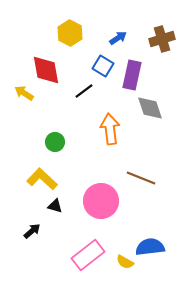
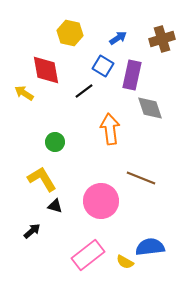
yellow hexagon: rotated 15 degrees counterclockwise
yellow L-shape: rotated 16 degrees clockwise
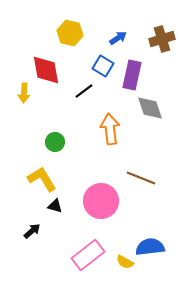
yellow arrow: rotated 120 degrees counterclockwise
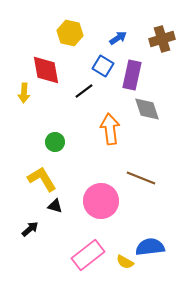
gray diamond: moved 3 px left, 1 px down
black arrow: moved 2 px left, 2 px up
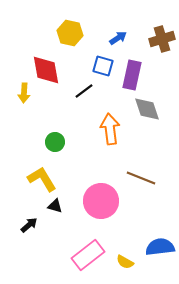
blue square: rotated 15 degrees counterclockwise
black arrow: moved 1 px left, 4 px up
blue semicircle: moved 10 px right
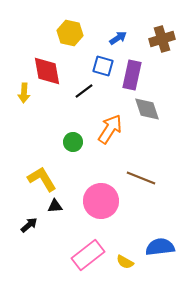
red diamond: moved 1 px right, 1 px down
orange arrow: rotated 40 degrees clockwise
green circle: moved 18 px right
black triangle: rotated 21 degrees counterclockwise
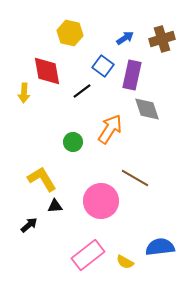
blue arrow: moved 7 px right
blue square: rotated 20 degrees clockwise
black line: moved 2 px left
brown line: moved 6 px left; rotated 8 degrees clockwise
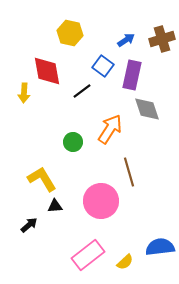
blue arrow: moved 1 px right, 2 px down
brown line: moved 6 px left, 6 px up; rotated 44 degrees clockwise
yellow semicircle: rotated 72 degrees counterclockwise
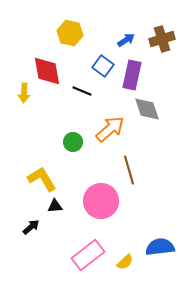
black line: rotated 60 degrees clockwise
orange arrow: rotated 16 degrees clockwise
brown line: moved 2 px up
black arrow: moved 2 px right, 2 px down
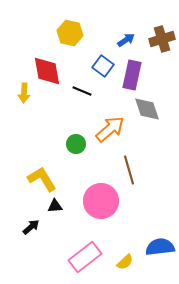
green circle: moved 3 px right, 2 px down
pink rectangle: moved 3 px left, 2 px down
